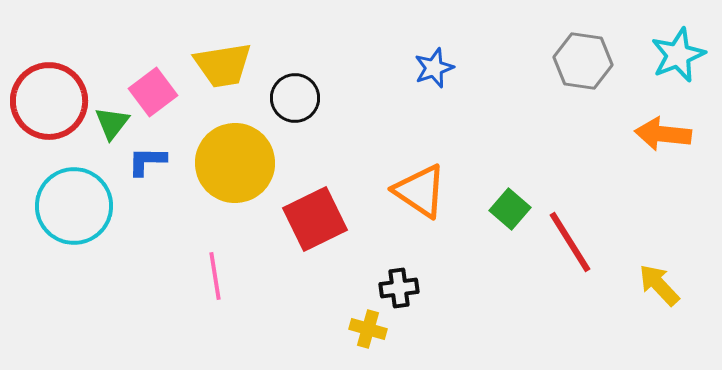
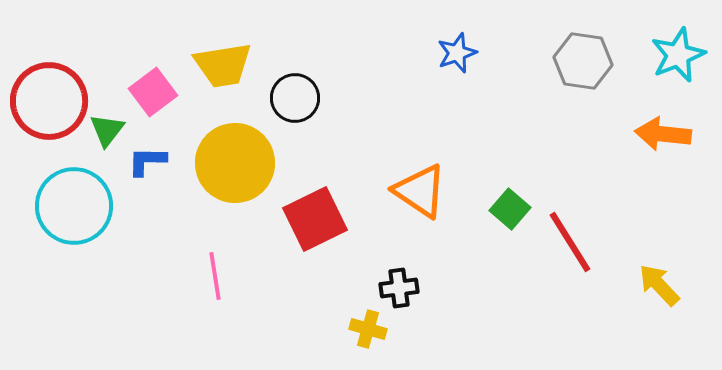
blue star: moved 23 px right, 15 px up
green triangle: moved 5 px left, 7 px down
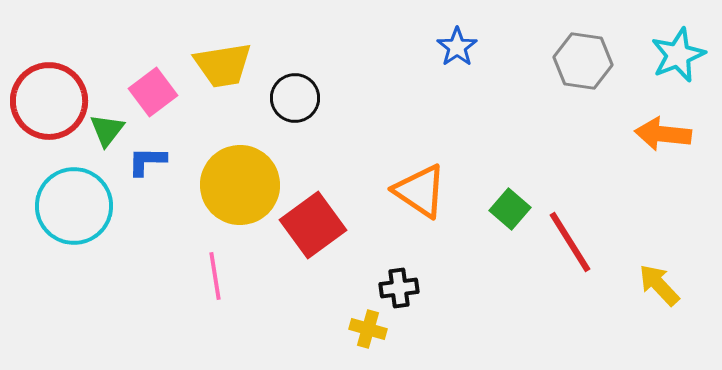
blue star: moved 6 px up; rotated 15 degrees counterclockwise
yellow circle: moved 5 px right, 22 px down
red square: moved 2 px left, 6 px down; rotated 10 degrees counterclockwise
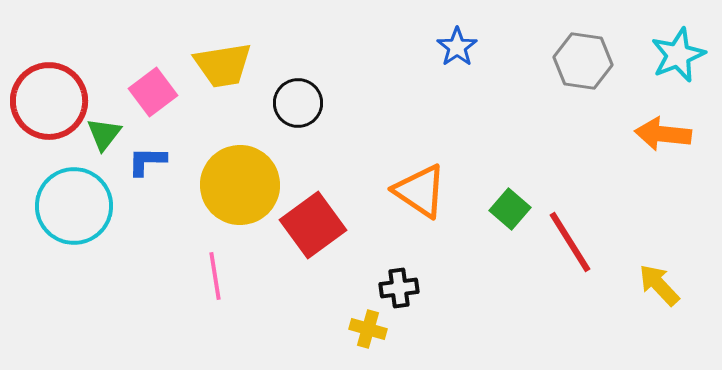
black circle: moved 3 px right, 5 px down
green triangle: moved 3 px left, 4 px down
